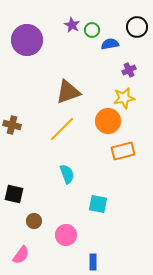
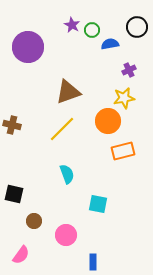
purple circle: moved 1 px right, 7 px down
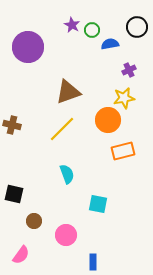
orange circle: moved 1 px up
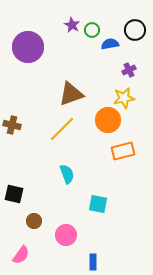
black circle: moved 2 px left, 3 px down
brown triangle: moved 3 px right, 2 px down
